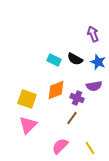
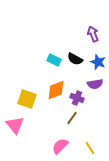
purple semicircle: moved 1 px right, 2 px up
pink triangle: moved 13 px left; rotated 24 degrees counterclockwise
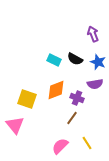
yellow line: moved 3 px left, 5 px up
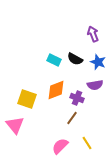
purple semicircle: moved 1 px down
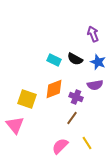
orange diamond: moved 2 px left, 1 px up
purple cross: moved 1 px left, 1 px up
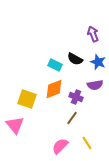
cyan rectangle: moved 1 px right, 5 px down
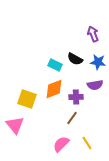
blue star: rotated 14 degrees counterclockwise
purple cross: rotated 24 degrees counterclockwise
pink semicircle: moved 1 px right, 2 px up
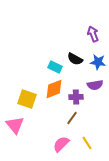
cyan rectangle: moved 2 px down
